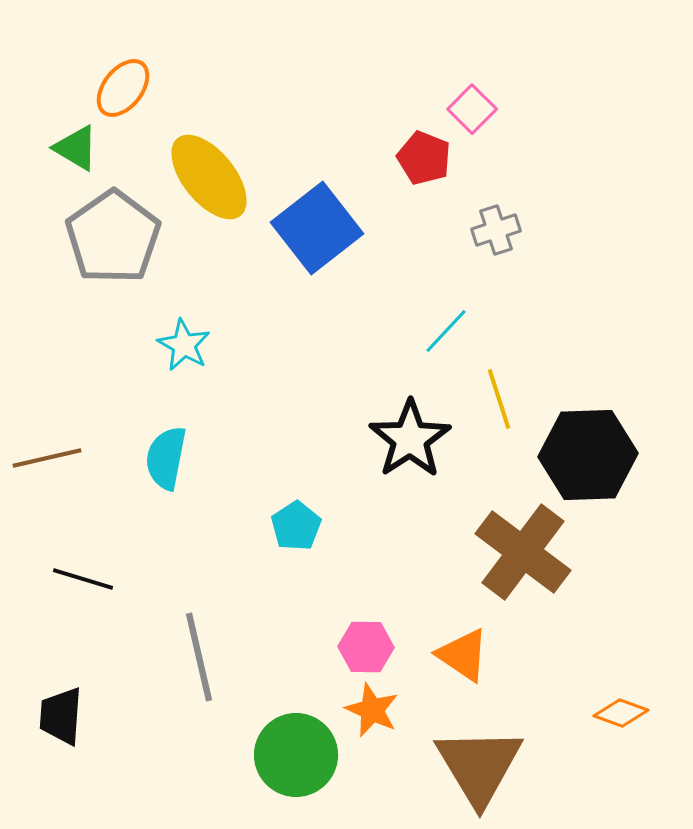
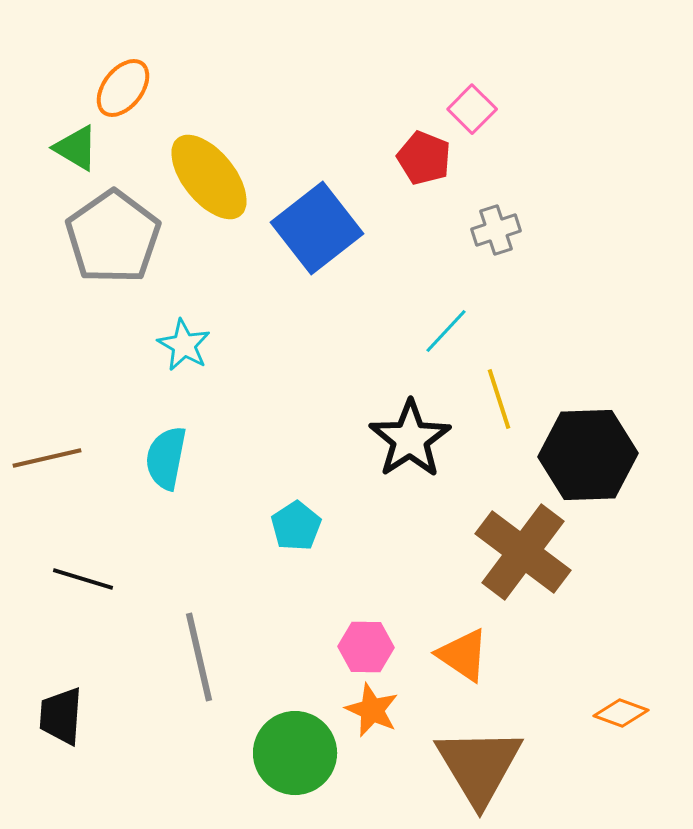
green circle: moved 1 px left, 2 px up
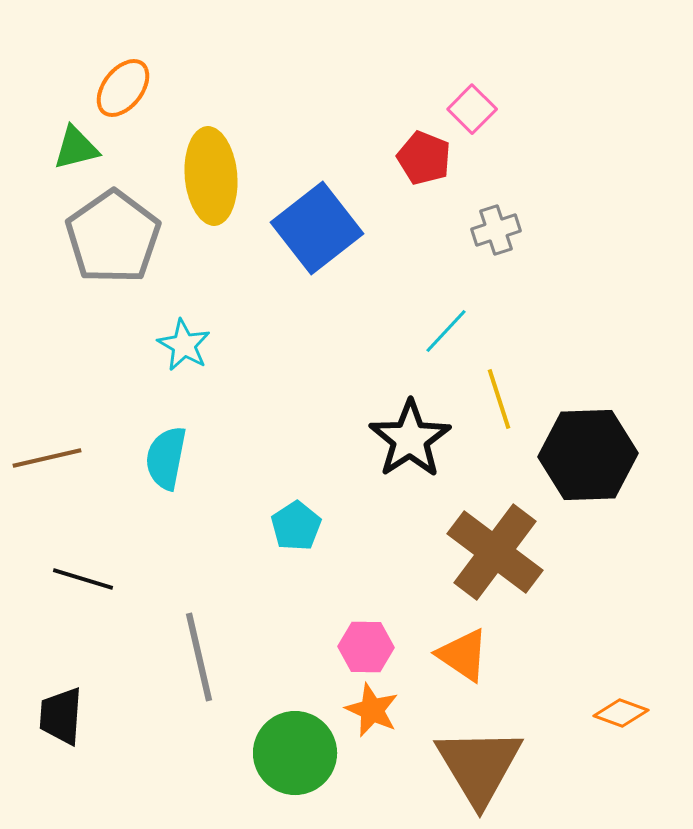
green triangle: rotated 45 degrees counterclockwise
yellow ellipse: moved 2 px right, 1 px up; rotated 34 degrees clockwise
brown cross: moved 28 px left
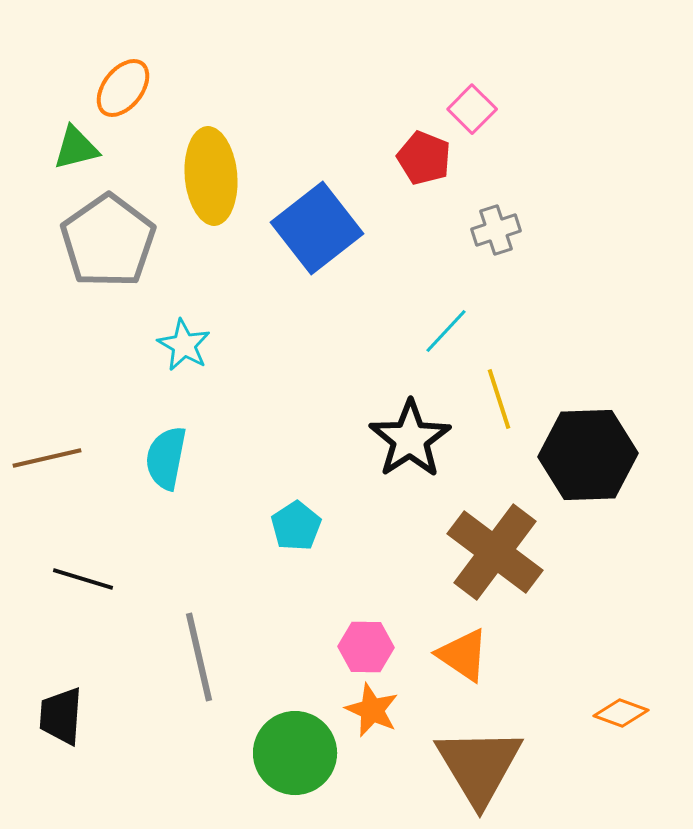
gray pentagon: moved 5 px left, 4 px down
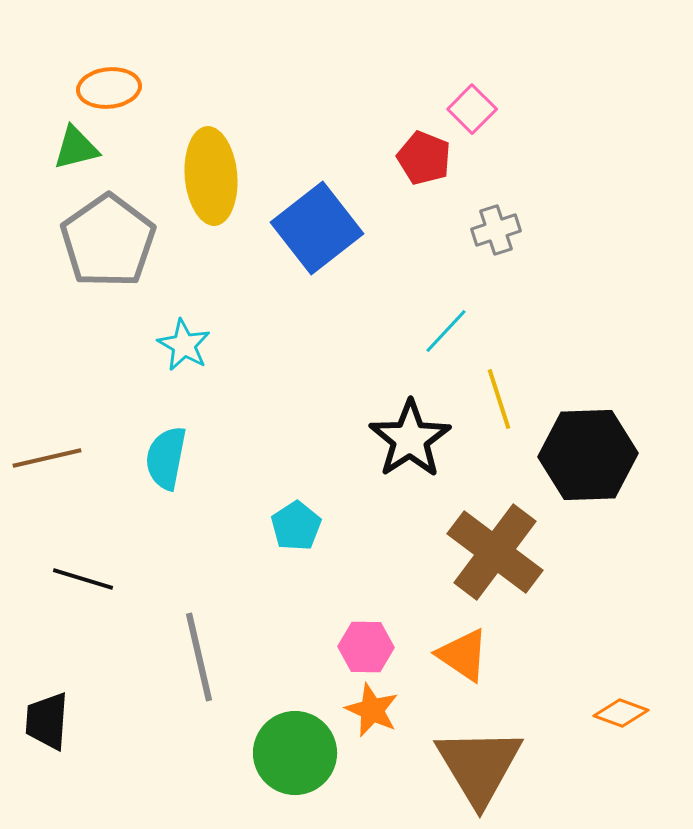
orange ellipse: moved 14 px left; rotated 46 degrees clockwise
black trapezoid: moved 14 px left, 5 px down
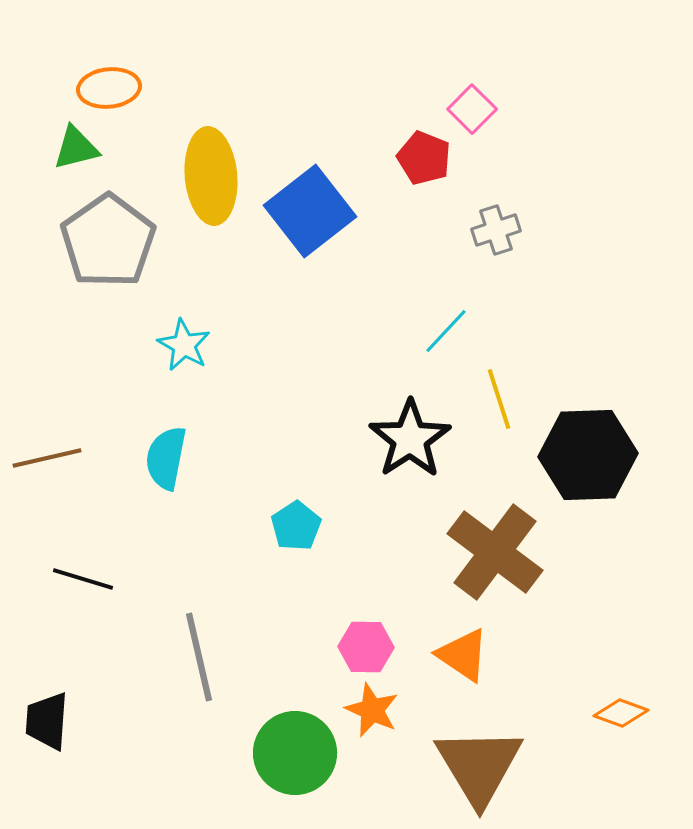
blue square: moved 7 px left, 17 px up
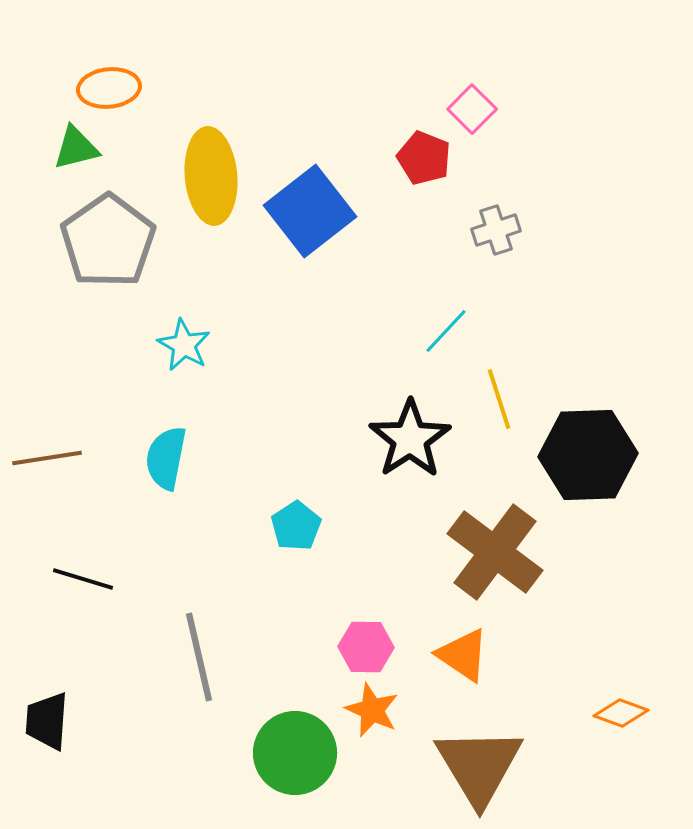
brown line: rotated 4 degrees clockwise
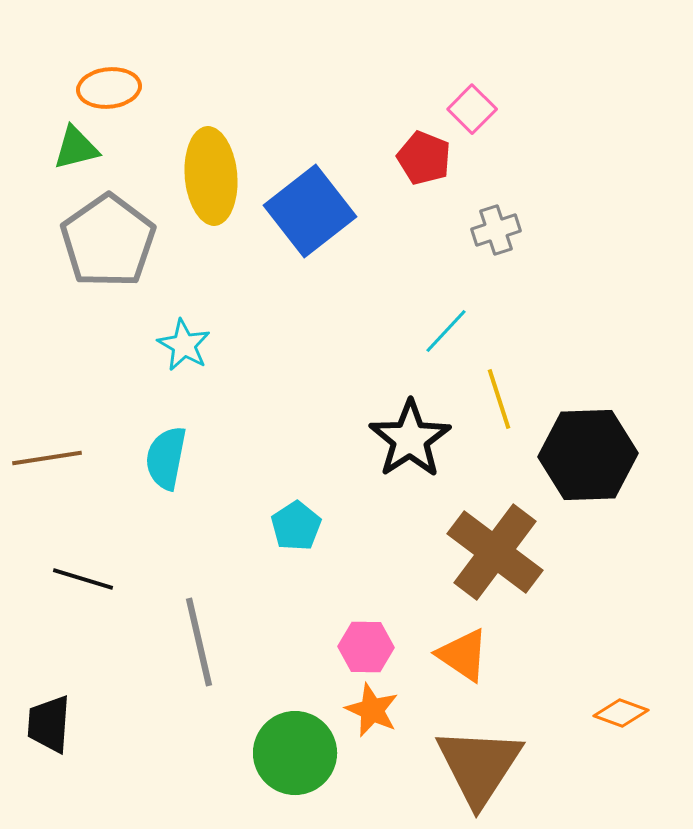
gray line: moved 15 px up
black trapezoid: moved 2 px right, 3 px down
brown triangle: rotated 4 degrees clockwise
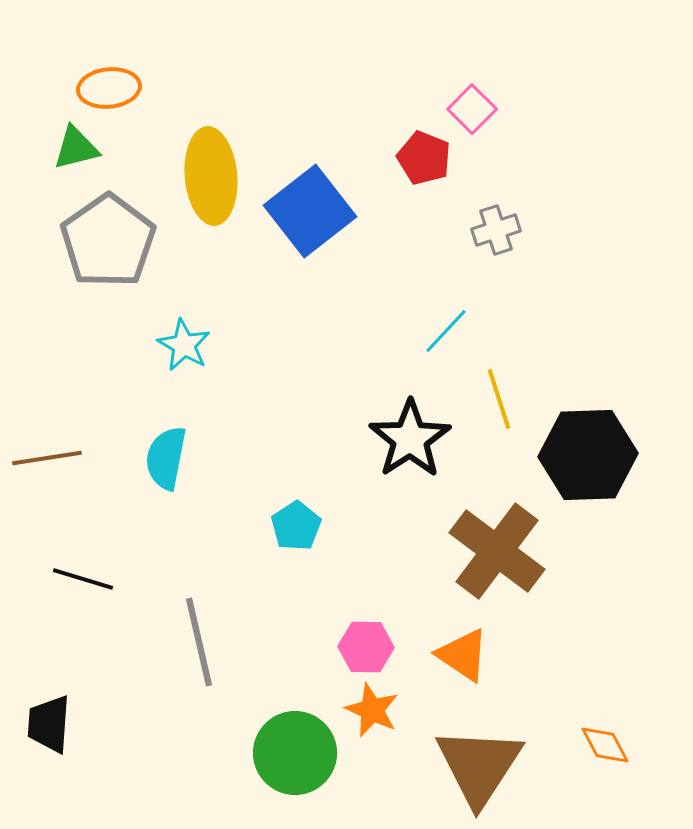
brown cross: moved 2 px right, 1 px up
orange diamond: moved 16 px left, 32 px down; rotated 42 degrees clockwise
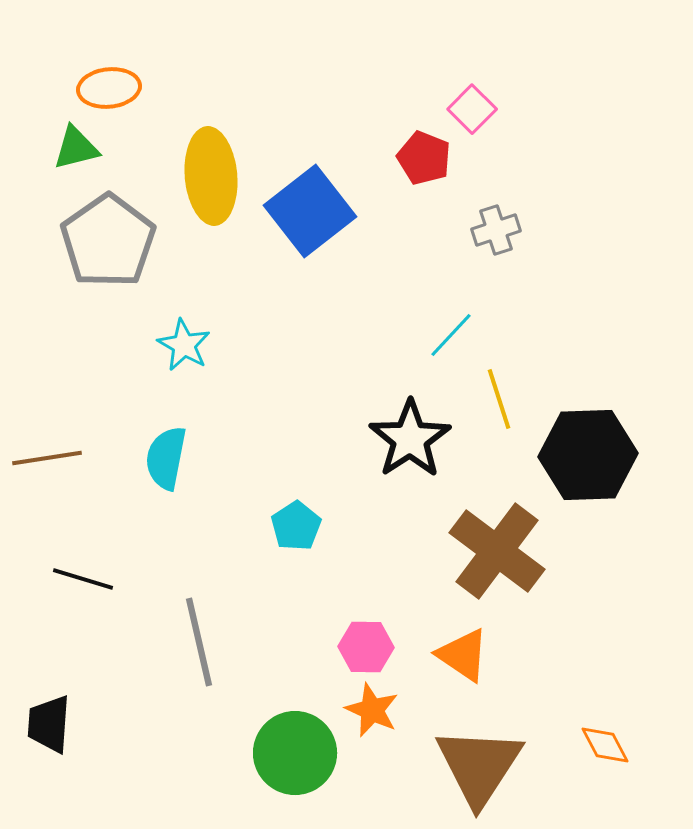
cyan line: moved 5 px right, 4 px down
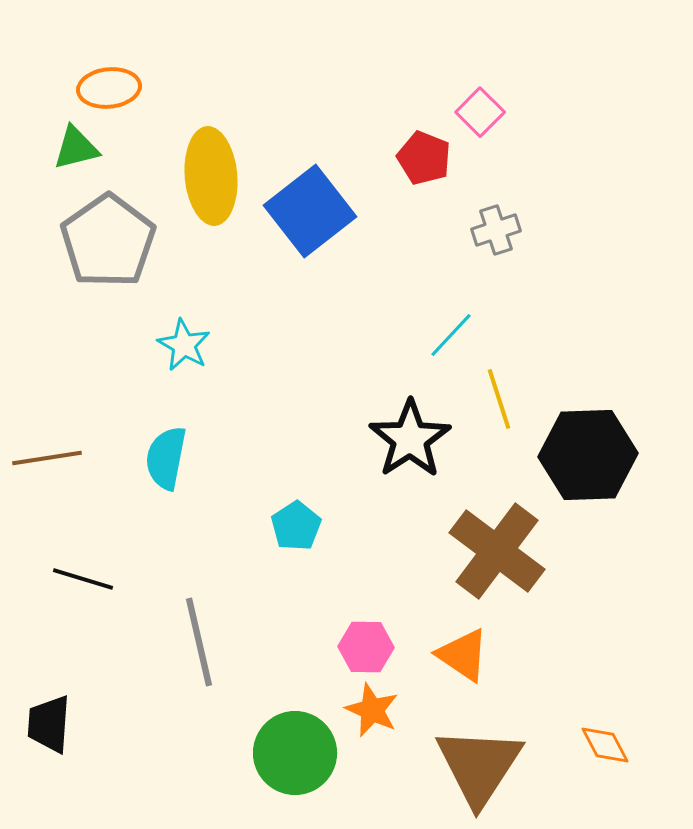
pink square: moved 8 px right, 3 px down
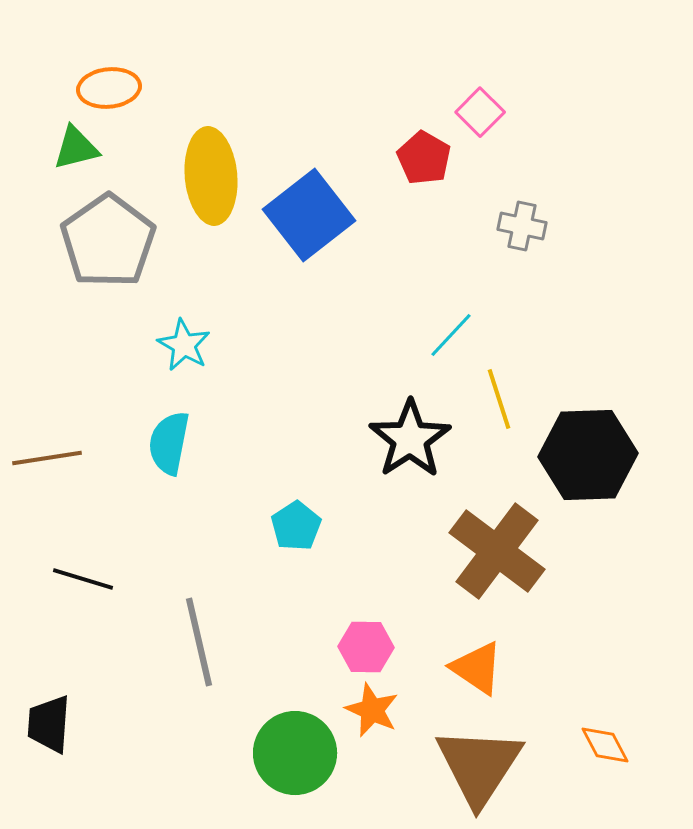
red pentagon: rotated 8 degrees clockwise
blue square: moved 1 px left, 4 px down
gray cross: moved 26 px right, 4 px up; rotated 30 degrees clockwise
cyan semicircle: moved 3 px right, 15 px up
orange triangle: moved 14 px right, 13 px down
